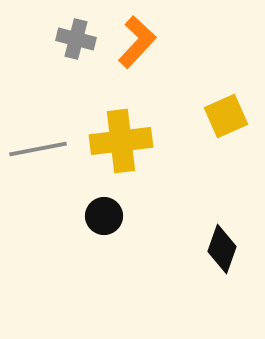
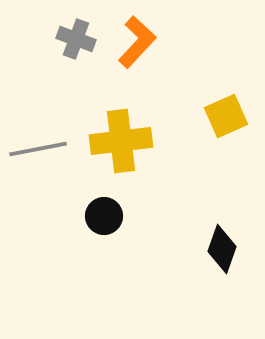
gray cross: rotated 6 degrees clockwise
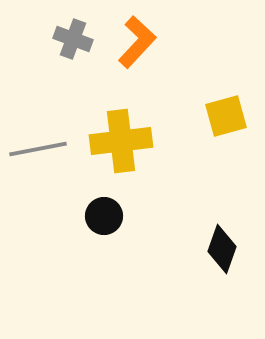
gray cross: moved 3 px left
yellow square: rotated 9 degrees clockwise
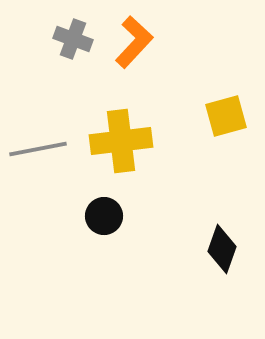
orange L-shape: moved 3 px left
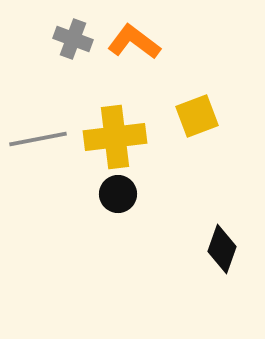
orange L-shape: rotated 96 degrees counterclockwise
yellow square: moved 29 px left; rotated 6 degrees counterclockwise
yellow cross: moved 6 px left, 4 px up
gray line: moved 10 px up
black circle: moved 14 px right, 22 px up
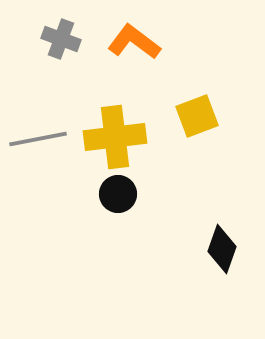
gray cross: moved 12 px left
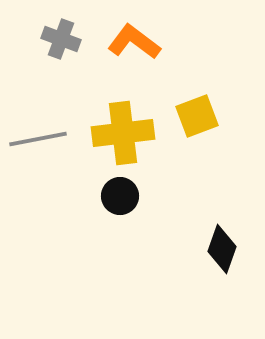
yellow cross: moved 8 px right, 4 px up
black circle: moved 2 px right, 2 px down
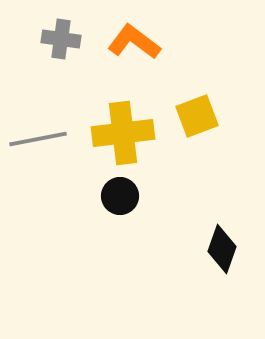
gray cross: rotated 12 degrees counterclockwise
